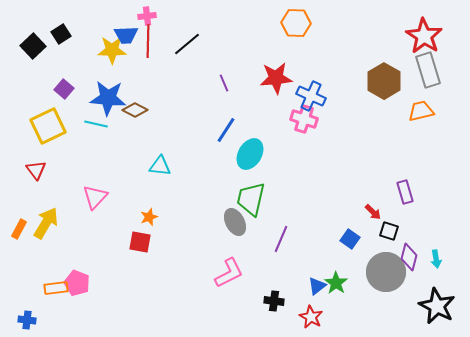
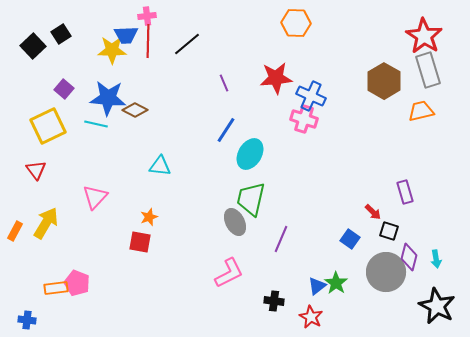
orange rectangle at (19, 229): moved 4 px left, 2 px down
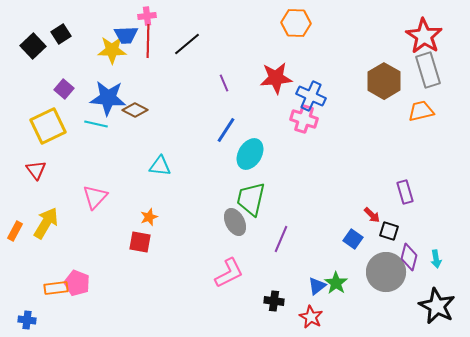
red arrow at (373, 212): moved 1 px left, 3 px down
blue square at (350, 239): moved 3 px right
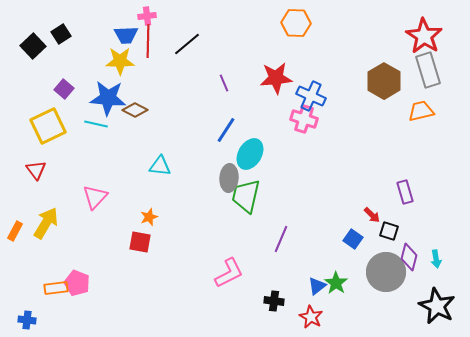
yellow star at (112, 50): moved 8 px right, 11 px down
green trapezoid at (251, 199): moved 5 px left, 3 px up
gray ellipse at (235, 222): moved 6 px left, 44 px up; rotated 32 degrees clockwise
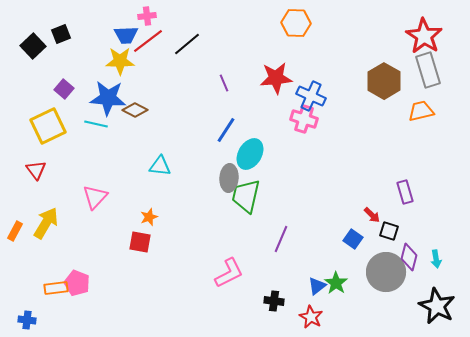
black square at (61, 34): rotated 12 degrees clockwise
red line at (148, 41): rotated 52 degrees clockwise
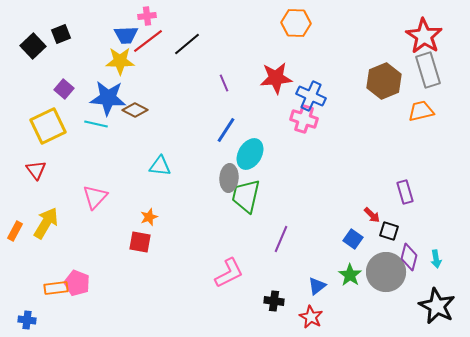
brown hexagon at (384, 81): rotated 8 degrees clockwise
green star at (336, 283): moved 14 px right, 8 px up
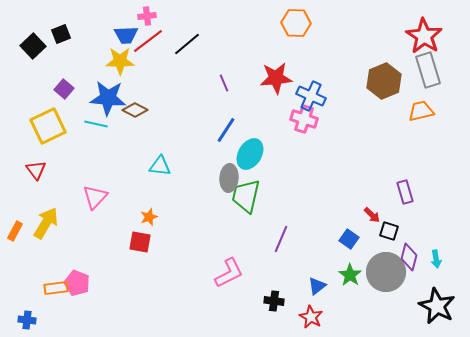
blue square at (353, 239): moved 4 px left
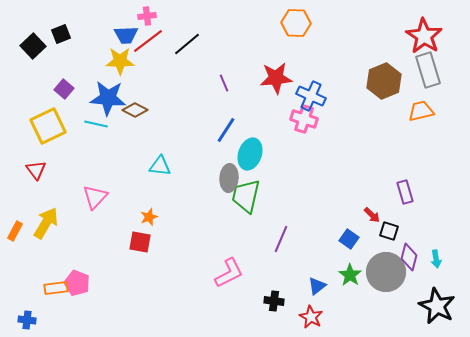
cyan ellipse at (250, 154): rotated 12 degrees counterclockwise
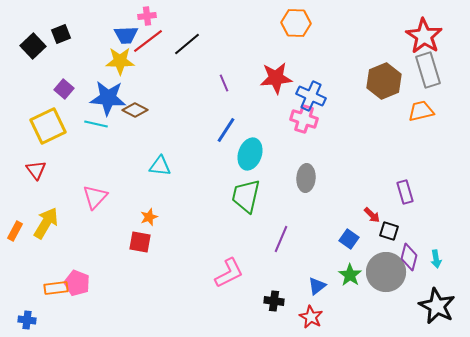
gray ellipse at (229, 178): moved 77 px right
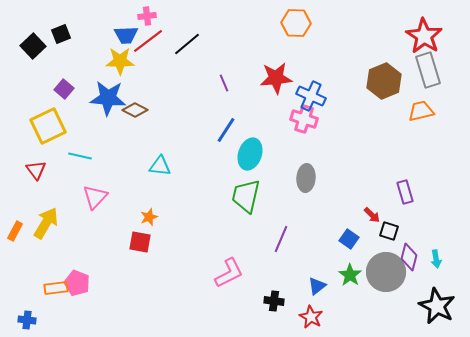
cyan line at (96, 124): moved 16 px left, 32 px down
